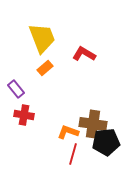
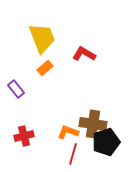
red cross: moved 21 px down; rotated 24 degrees counterclockwise
black pentagon: rotated 12 degrees counterclockwise
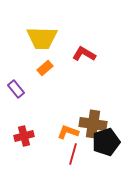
yellow trapezoid: rotated 112 degrees clockwise
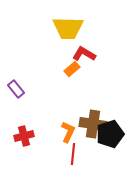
yellow trapezoid: moved 26 px right, 10 px up
orange rectangle: moved 27 px right, 1 px down
orange L-shape: rotated 95 degrees clockwise
black pentagon: moved 4 px right, 8 px up
red line: rotated 10 degrees counterclockwise
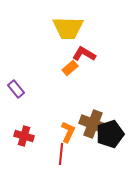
orange rectangle: moved 2 px left, 1 px up
brown cross: rotated 12 degrees clockwise
red cross: rotated 30 degrees clockwise
red line: moved 12 px left
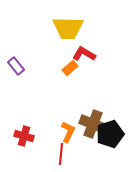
purple rectangle: moved 23 px up
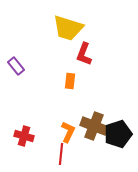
yellow trapezoid: rotated 16 degrees clockwise
red L-shape: rotated 100 degrees counterclockwise
orange rectangle: moved 13 px down; rotated 42 degrees counterclockwise
brown cross: moved 1 px right, 2 px down
black pentagon: moved 8 px right
